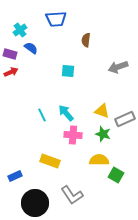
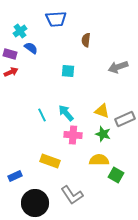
cyan cross: moved 1 px down
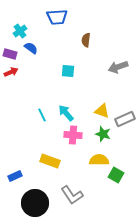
blue trapezoid: moved 1 px right, 2 px up
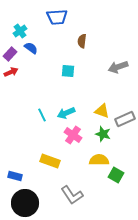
brown semicircle: moved 4 px left, 1 px down
purple rectangle: rotated 64 degrees counterclockwise
cyan arrow: rotated 72 degrees counterclockwise
pink cross: rotated 30 degrees clockwise
blue rectangle: rotated 40 degrees clockwise
black circle: moved 10 px left
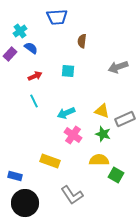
red arrow: moved 24 px right, 4 px down
cyan line: moved 8 px left, 14 px up
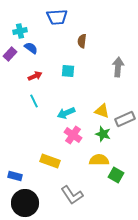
cyan cross: rotated 24 degrees clockwise
gray arrow: rotated 114 degrees clockwise
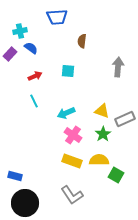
green star: rotated 21 degrees clockwise
yellow rectangle: moved 22 px right
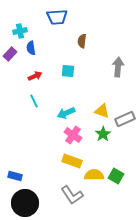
blue semicircle: rotated 136 degrees counterclockwise
yellow semicircle: moved 5 px left, 15 px down
green square: moved 1 px down
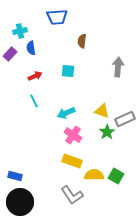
green star: moved 4 px right, 2 px up
black circle: moved 5 px left, 1 px up
